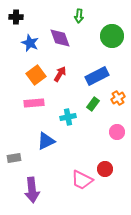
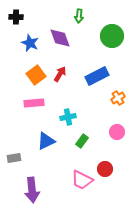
green rectangle: moved 11 px left, 37 px down
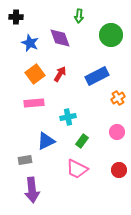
green circle: moved 1 px left, 1 px up
orange square: moved 1 px left, 1 px up
gray rectangle: moved 11 px right, 2 px down
red circle: moved 14 px right, 1 px down
pink trapezoid: moved 5 px left, 11 px up
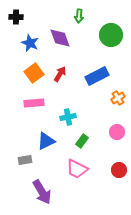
orange square: moved 1 px left, 1 px up
purple arrow: moved 10 px right, 2 px down; rotated 25 degrees counterclockwise
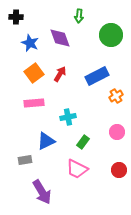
orange cross: moved 2 px left, 2 px up
green rectangle: moved 1 px right, 1 px down
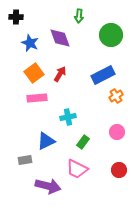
blue rectangle: moved 6 px right, 1 px up
pink rectangle: moved 3 px right, 5 px up
purple arrow: moved 6 px right, 6 px up; rotated 45 degrees counterclockwise
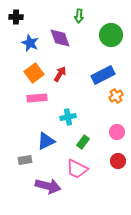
red circle: moved 1 px left, 9 px up
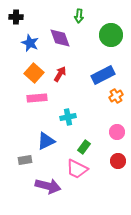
orange square: rotated 12 degrees counterclockwise
green rectangle: moved 1 px right, 5 px down
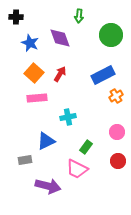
green rectangle: moved 2 px right
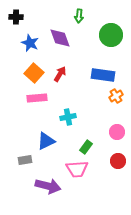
blue rectangle: rotated 35 degrees clockwise
pink trapezoid: rotated 30 degrees counterclockwise
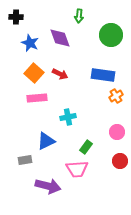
red arrow: rotated 84 degrees clockwise
red circle: moved 2 px right
